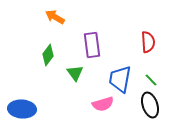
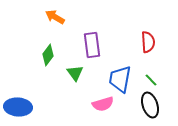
blue ellipse: moved 4 px left, 2 px up
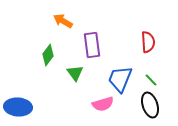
orange arrow: moved 8 px right, 4 px down
blue trapezoid: rotated 12 degrees clockwise
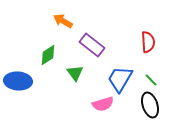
purple rectangle: rotated 45 degrees counterclockwise
green diamond: rotated 20 degrees clockwise
blue trapezoid: rotated 8 degrees clockwise
blue ellipse: moved 26 px up
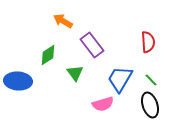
purple rectangle: rotated 15 degrees clockwise
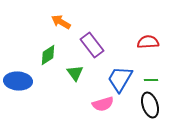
orange arrow: moved 2 px left, 1 px down
red semicircle: rotated 90 degrees counterclockwise
green line: rotated 48 degrees counterclockwise
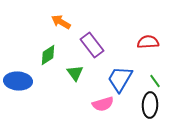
green line: moved 4 px right, 1 px down; rotated 56 degrees clockwise
black ellipse: rotated 20 degrees clockwise
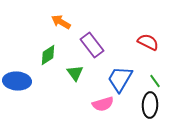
red semicircle: rotated 30 degrees clockwise
blue ellipse: moved 1 px left
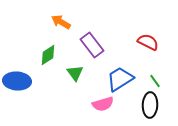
blue trapezoid: rotated 28 degrees clockwise
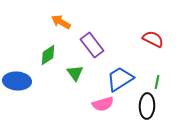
red semicircle: moved 5 px right, 3 px up
green line: moved 2 px right, 1 px down; rotated 48 degrees clockwise
black ellipse: moved 3 px left, 1 px down
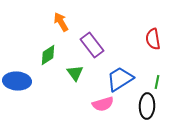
orange arrow: rotated 30 degrees clockwise
red semicircle: rotated 125 degrees counterclockwise
